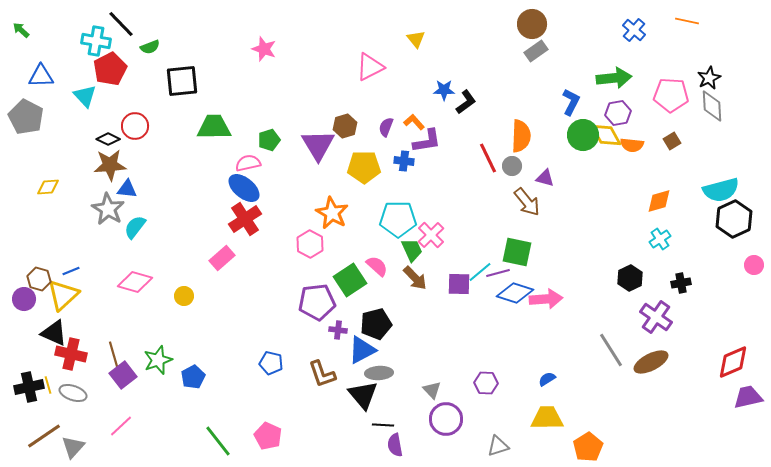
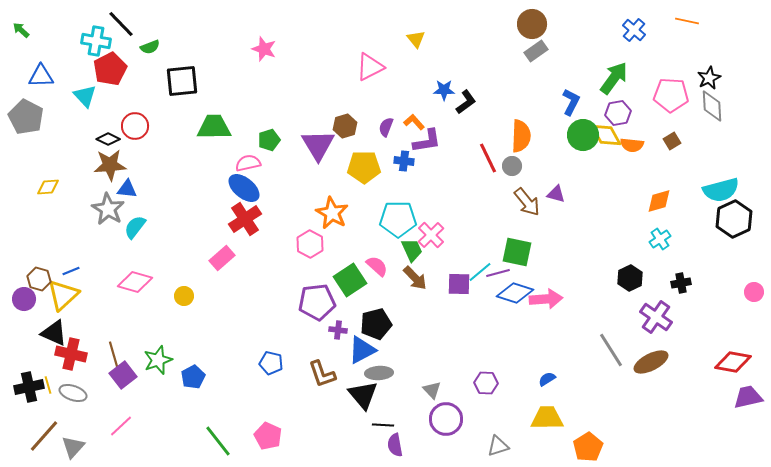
green arrow at (614, 78): rotated 48 degrees counterclockwise
purple triangle at (545, 178): moved 11 px right, 16 px down
pink circle at (754, 265): moved 27 px down
red diamond at (733, 362): rotated 33 degrees clockwise
brown line at (44, 436): rotated 15 degrees counterclockwise
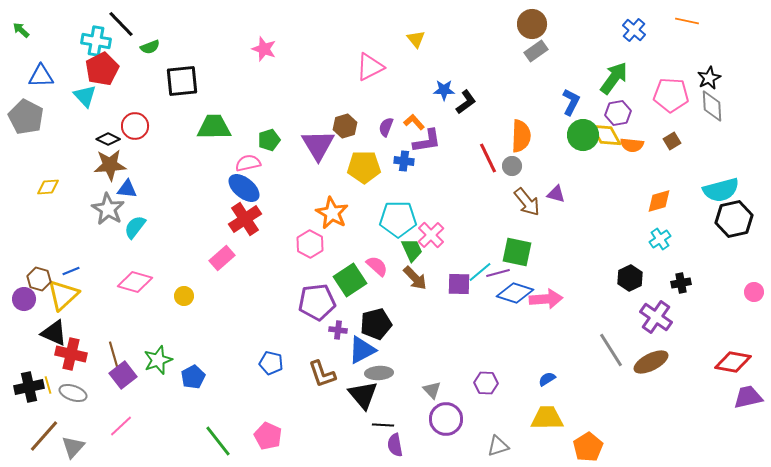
red pentagon at (110, 69): moved 8 px left
black hexagon at (734, 219): rotated 12 degrees clockwise
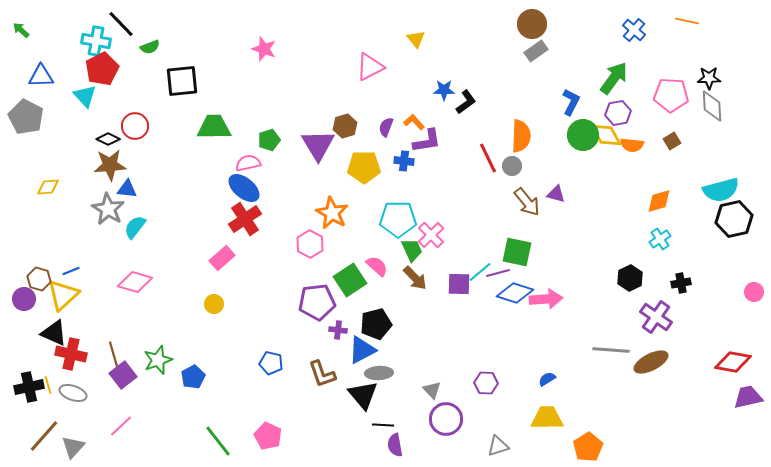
black star at (709, 78): rotated 25 degrees clockwise
yellow circle at (184, 296): moved 30 px right, 8 px down
gray line at (611, 350): rotated 54 degrees counterclockwise
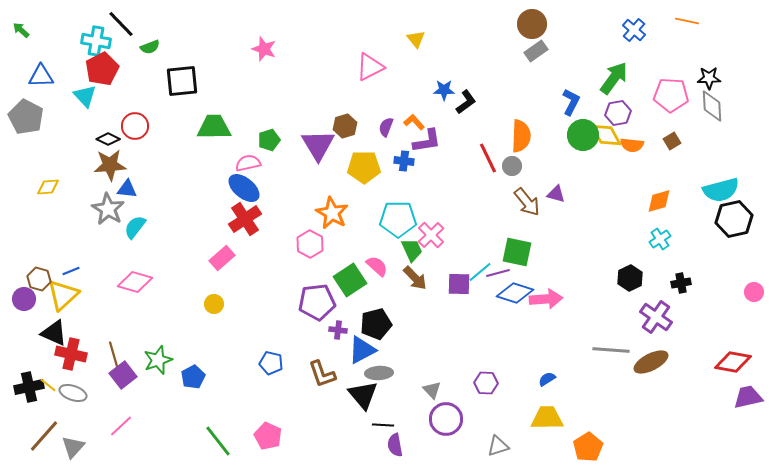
yellow line at (48, 385): rotated 36 degrees counterclockwise
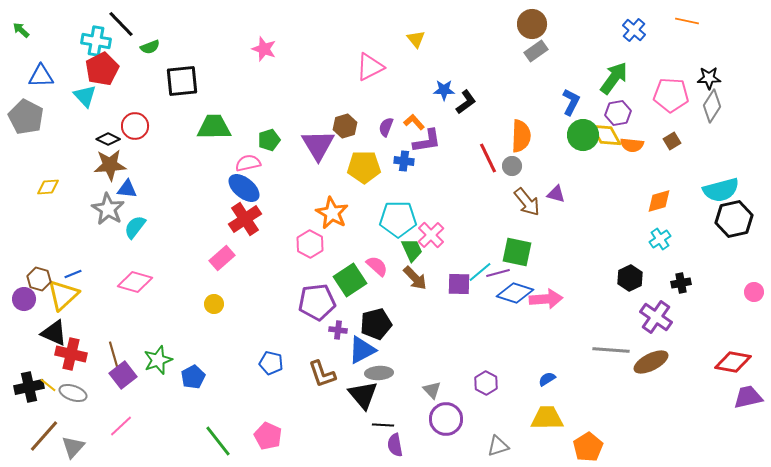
gray diamond at (712, 106): rotated 36 degrees clockwise
blue line at (71, 271): moved 2 px right, 3 px down
purple hexagon at (486, 383): rotated 25 degrees clockwise
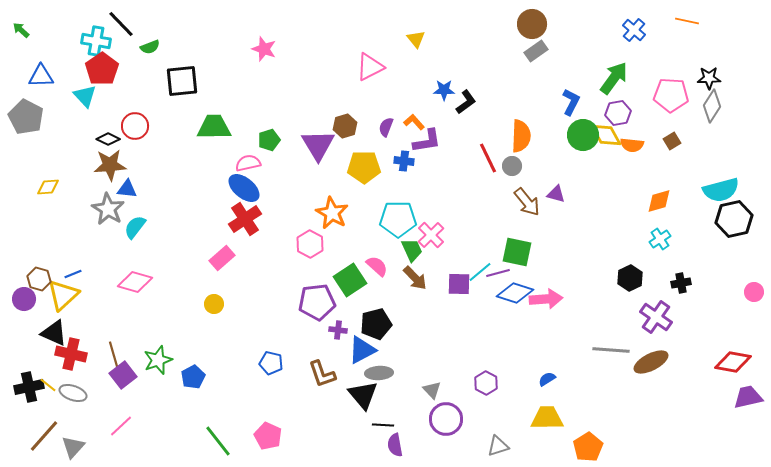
red pentagon at (102, 69): rotated 8 degrees counterclockwise
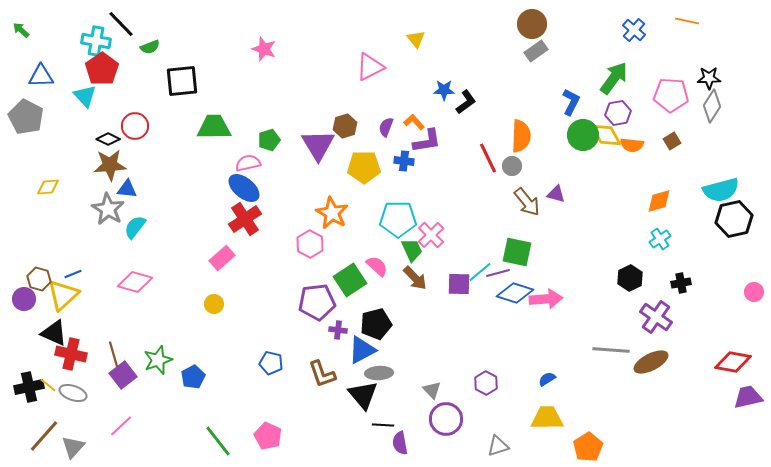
purple semicircle at (395, 445): moved 5 px right, 2 px up
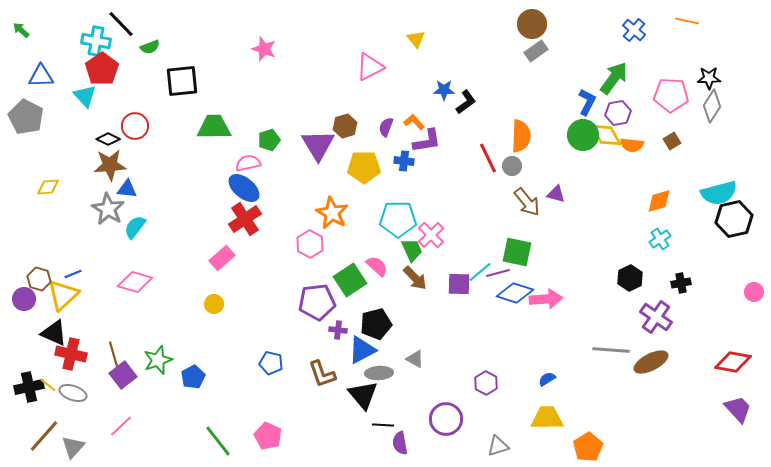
blue L-shape at (571, 102): moved 16 px right
cyan semicircle at (721, 190): moved 2 px left, 3 px down
gray triangle at (432, 390): moved 17 px left, 31 px up; rotated 18 degrees counterclockwise
purple trapezoid at (748, 397): moved 10 px left, 12 px down; rotated 60 degrees clockwise
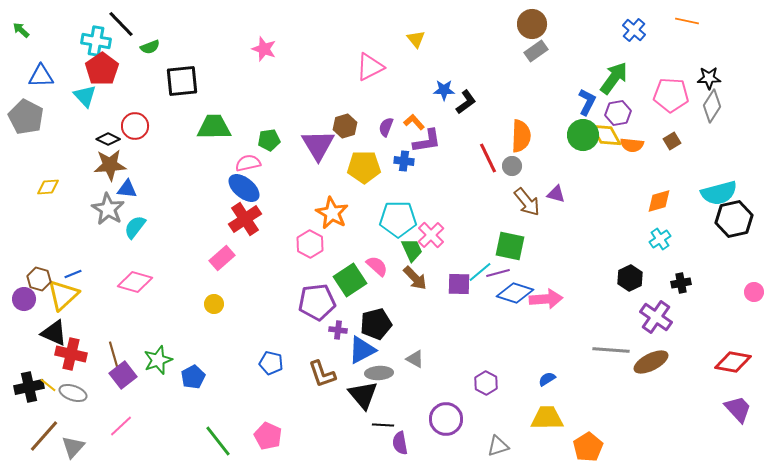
green pentagon at (269, 140): rotated 10 degrees clockwise
green square at (517, 252): moved 7 px left, 6 px up
